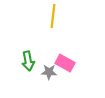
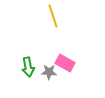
yellow line: rotated 25 degrees counterclockwise
green arrow: moved 6 px down
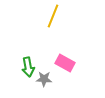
yellow line: rotated 40 degrees clockwise
gray star: moved 5 px left, 7 px down
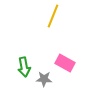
green arrow: moved 4 px left
